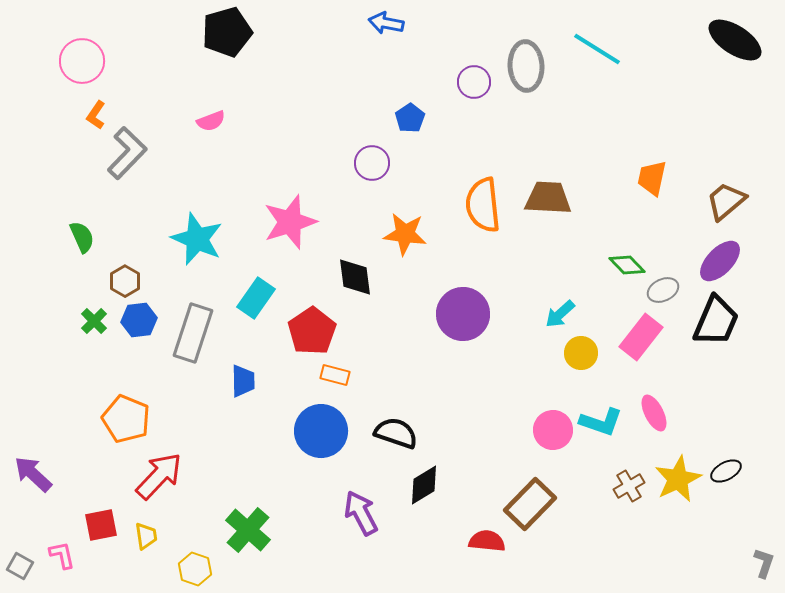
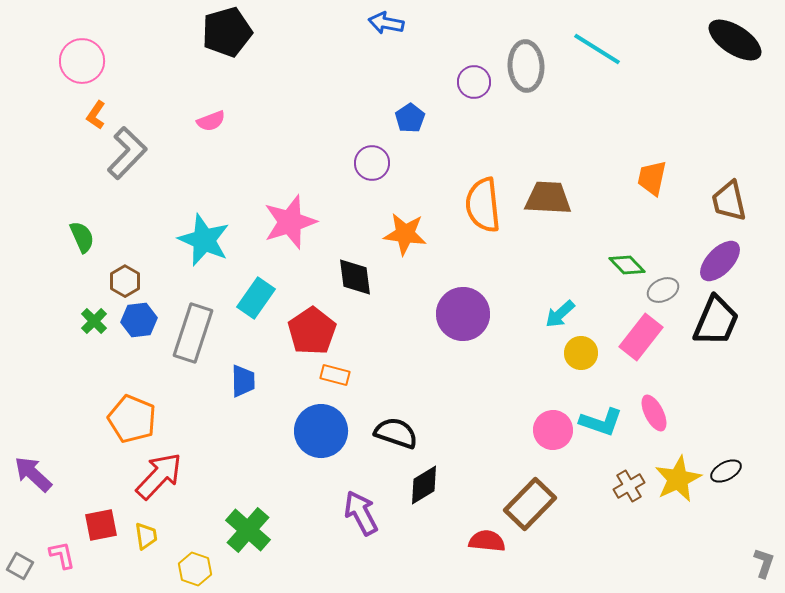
brown trapezoid at (726, 201): moved 3 px right; rotated 63 degrees counterclockwise
cyan star at (197, 239): moved 7 px right, 1 px down
orange pentagon at (126, 419): moved 6 px right
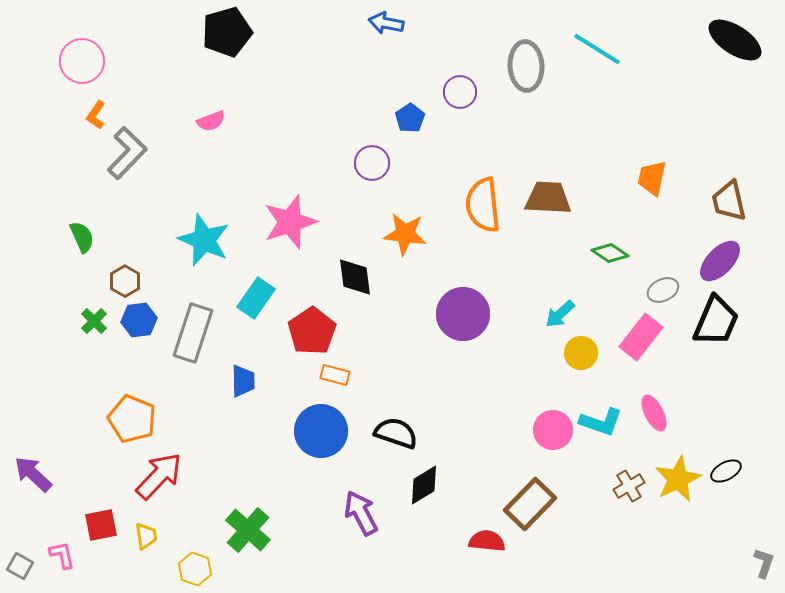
purple circle at (474, 82): moved 14 px left, 10 px down
green diamond at (627, 265): moved 17 px left, 12 px up; rotated 12 degrees counterclockwise
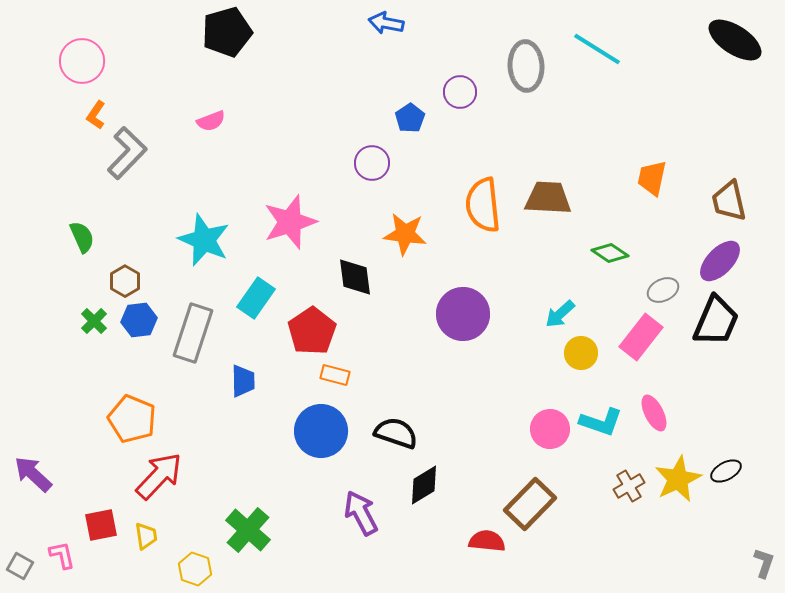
pink circle at (553, 430): moved 3 px left, 1 px up
